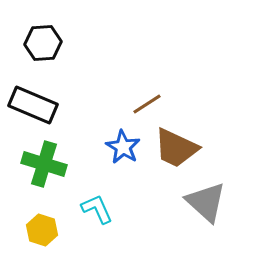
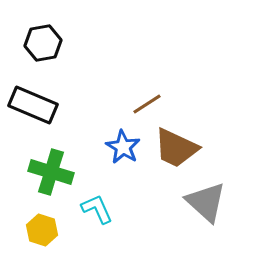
black hexagon: rotated 6 degrees counterclockwise
green cross: moved 7 px right, 8 px down
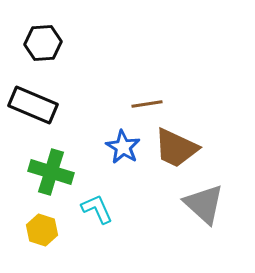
black hexagon: rotated 6 degrees clockwise
brown line: rotated 24 degrees clockwise
gray triangle: moved 2 px left, 2 px down
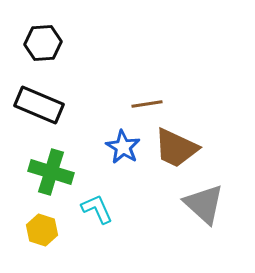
black rectangle: moved 6 px right
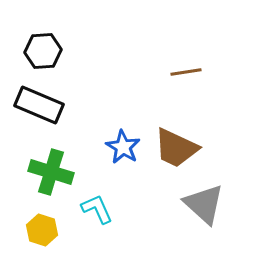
black hexagon: moved 8 px down
brown line: moved 39 px right, 32 px up
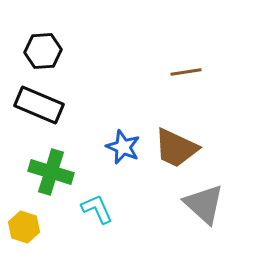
blue star: rotated 8 degrees counterclockwise
yellow hexagon: moved 18 px left, 3 px up
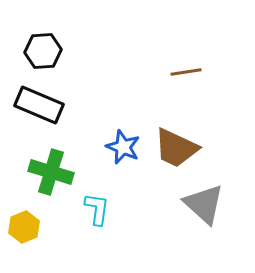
cyan L-shape: rotated 32 degrees clockwise
yellow hexagon: rotated 20 degrees clockwise
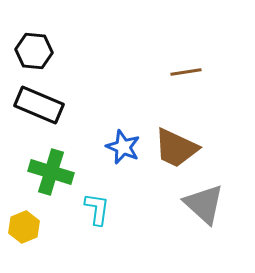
black hexagon: moved 9 px left; rotated 9 degrees clockwise
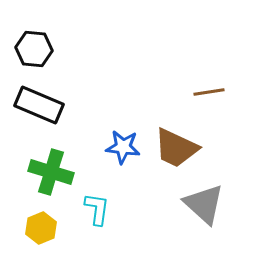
black hexagon: moved 2 px up
brown line: moved 23 px right, 20 px down
blue star: rotated 16 degrees counterclockwise
yellow hexagon: moved 17 px right, 1 px down
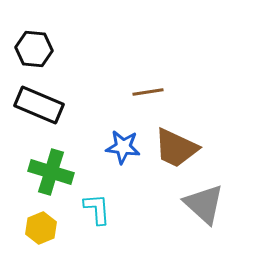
brown line: moved 61 px left
cyan L-shape: rotated 12 degrees counterclockwise
